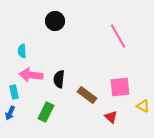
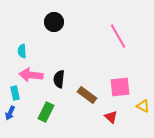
black circle: moved 1 px left, 1 px down
cyan rectangle: moved 1 px right, 1 px down
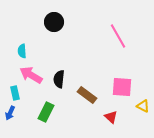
pink arrow: rotated 25 degrees clockwise
pink square: moved 2 px right; rotated 10 degrees clockwise
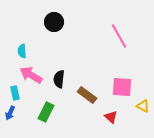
pink line: moved 1 px right
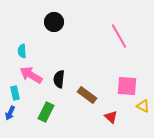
pink square: moved 5 px right, 1 px up
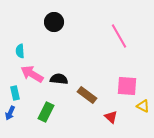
cyan semicircle: moved 2 px left
pink arrow: moved 1 px right, 1 px up
black semicircle: rotated 90 degrees clockwise
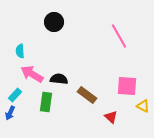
cyan rectangle: moved 2 px down; rotated 56 degrees clockwise
green rectangle: moved 10 px up; rotated 18 degrees counterclockwise
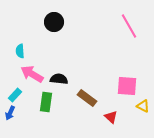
pink line: moved 10 px right, 10 px up
brown rectangle: moved 3 px down
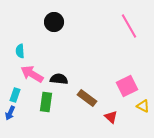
pink square: rotated 30 degrees counterclockwise
cyan rectangle: rotated 24 degrees counterclockwise
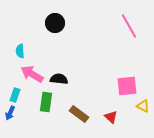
black circle: moved 1 px right, 1 px down
pink square: rotated 20 degrees clockwise
brown rectangle: moved 8 px left, 16 px down
